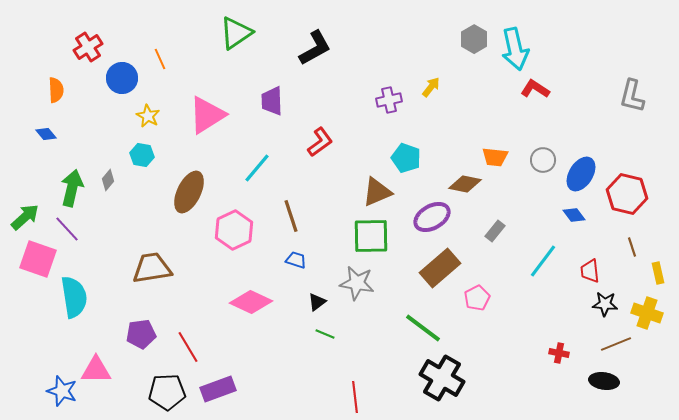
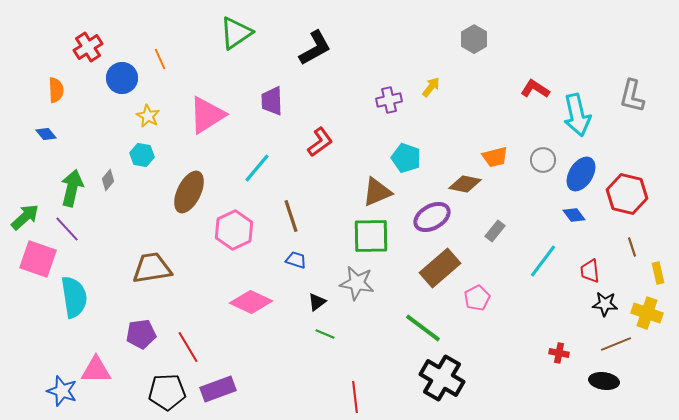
cyan arrow at (515, 49): moved 62 px right, 66 px down
orange trapezoid at (495, 157): rotated 20 degrees counterclockwise
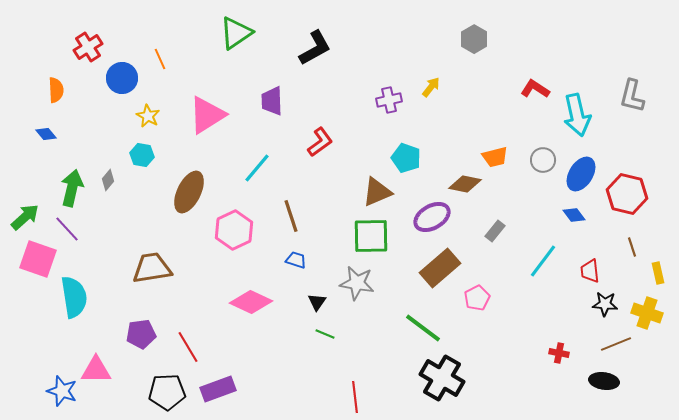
black triangle at (317, 302): rotated 18 degrees counterclockwise
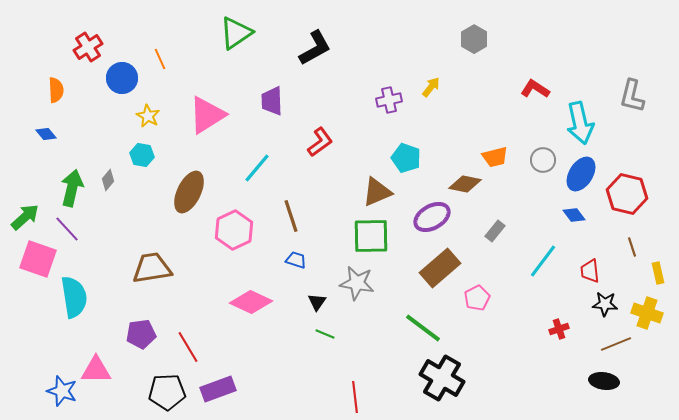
cyan arrow at (577, 115): moved 3 px right, 8 px down
red cross at (559, 353): moved 24 px up; rotated 30 degrees counterclockwise
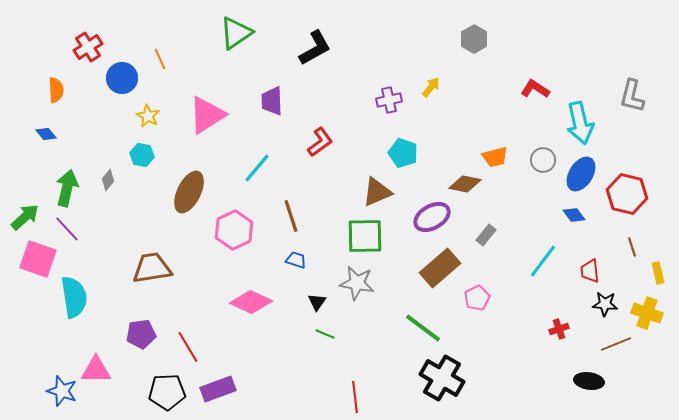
cyan pentagon at (406, 158): moved 3 px left, 5 px up
green arrow at (72, 188): moved 5 px left
gray rectangle at (495, 231): moved 9 px left, 4 px down
green square at (371, 236): moved 6 px left
black ellipse at (604, 381): moved 15 px left
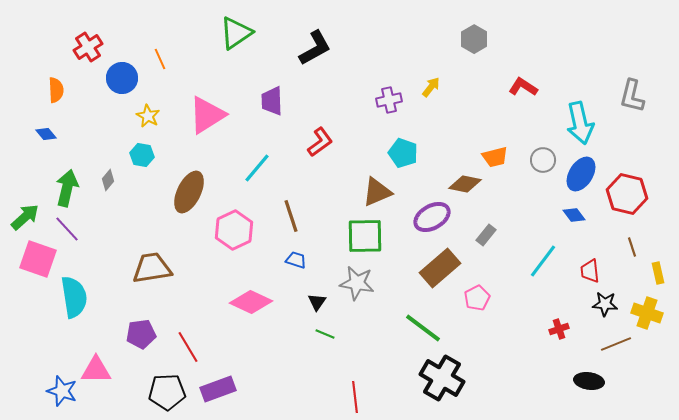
red L-shape at (535, 89): moved 12 px left, 2 px up
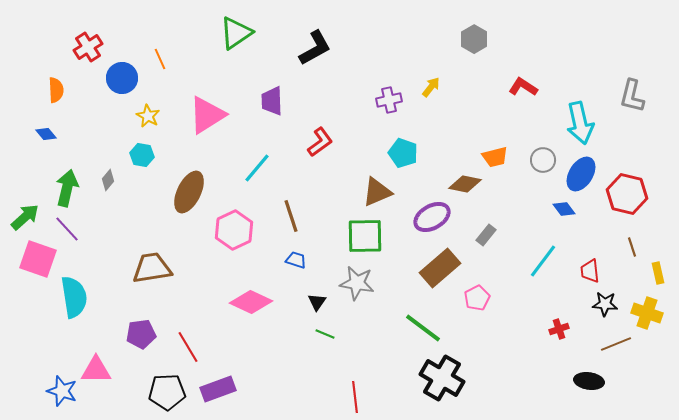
blue diamond at (574, 215): moved 10 px left, 6 px up
